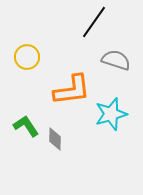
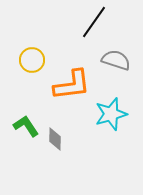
yellow circle: moved 5 px right, 3 px down
orange L-shape: moved 5 px up
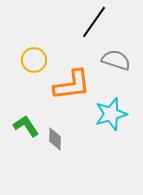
yellow circle: moved 2 px right
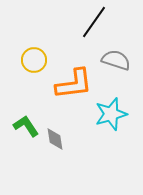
orange L-shape: moved 2 px right, 1 px up
gray diamond: rotated 10 degrees counterclockwise
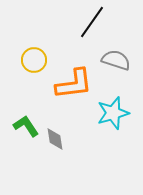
black line: moved 2 px left
cyan star: moved 2 px right, 1 px up
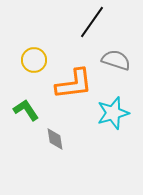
green L-shape: moved 16 px up
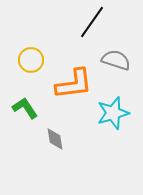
yellow circle: moved 3 px left
green L-shape: moved 1 px left, 2 px up
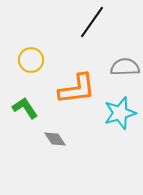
gray semicircle: moved 9 px right, 7 px down; rotated 20 degrees counterclockwise
orange L-shape: moved 3 px right, 5 px down
cyan star: moved 7 px right
gray diamond: rotated 25 degrees counterclockwise
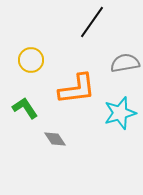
gray semicircle: moved 4 px up; rotated 8 degrees counterclockwise
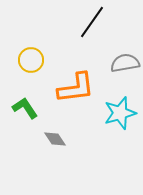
orange L-shape: moved 1 px left, 1 px up
